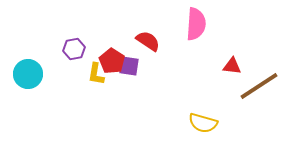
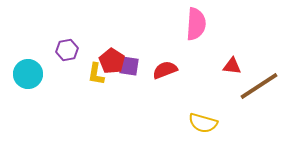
red semicircle: moved 17 px right, 29 px down; rotated 55 degrees counterclockwise
purple hexagon: moved 7 px left, 1 px down
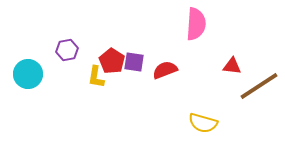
purple square: moved 5 px right, 4 px up
yellow L-shape: moved 3 px down
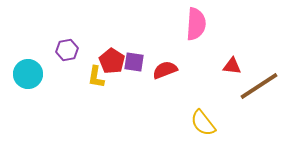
yellow semicircle: rotated 36 degrees clockwise
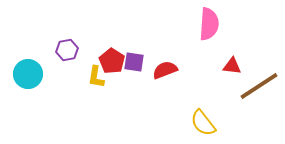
pink semicircle: moved 13 px right
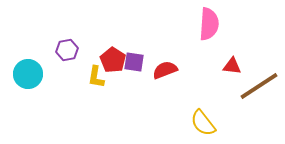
red pentagon: moved 1 px right, 1 px up
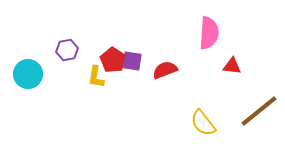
pink semicircle: moved 9 px down
purple square: moved 2 px left, 1 px up
brown line: moved 25 px down; rotated 6 degrees counterclockwise
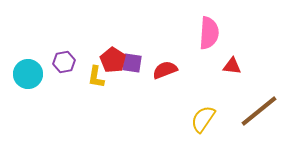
purple hexagon: moved 3 px left, 12 px down
purple square: moved 2 px down
yellow semicircle: moved 4 px up; rotated 72 degrees clockwise
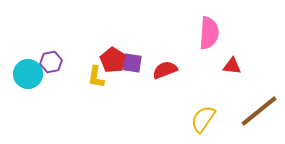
purple hexagon: moved 13 px left
